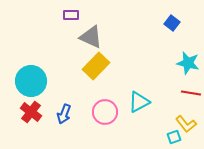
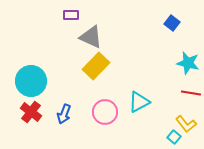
cyan square: rotated 32 degrees counterclockwise
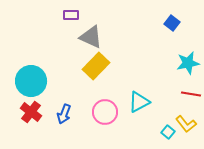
cyan star: rotated 25 degrees counterclockwise
red line: moved 1 px down
cyan square: moved 6 px left, 5 px up
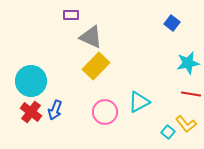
blue arrow: moved 9 px left, 4 px up
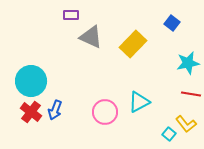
yellow rectangle: moved 37 px right, 22 px up
cyan square: moved 1 px right, 2 px down
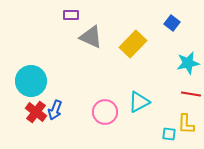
red cross: moved 5 px right
yellow L-shape: rotated 40 degrees clockwise
cyan square: rotated 32 degrees counterclockwise
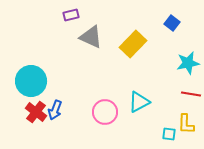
purple rectangle: rotated 14 degrees counterclockwise
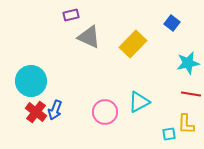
gray triangle: moved 2 px left
cyan square: rotated 16 degrees counterclockwise
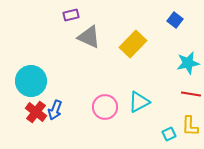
blue square: moved 3 px right, 3 px up
pink circle: moved 5 px up
yellow L-shape: moved 4 px right, 2 px down
cyan square: rotated 16 degrees counterclockwise
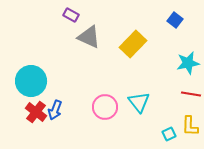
purple rectangle: rotated 42 degrees clockwise
cyan triangle: rotated 40 degrees counterclockwise
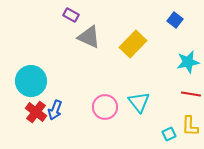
cyan star: moved 1 px up
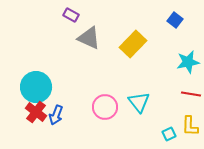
gray triangle: moved 1 px down
cyan circle: moved 5 px right, 6 px down
blue arrow: moved 1 px right, 5 px down
